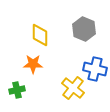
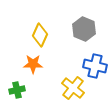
yellow diamond: rotated 25 degrees clockwise
blue cross: moved 3 px up
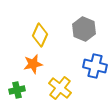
orange star: rotated 12 degrees counterclockwise
yellow cross: moved 13 px left
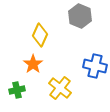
gray hexagon: moved 4 px left, 13 px up
orange star: rotated 24 degrees counterclockwise
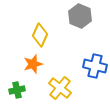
orange star: rotated 18 degrees clockwise
